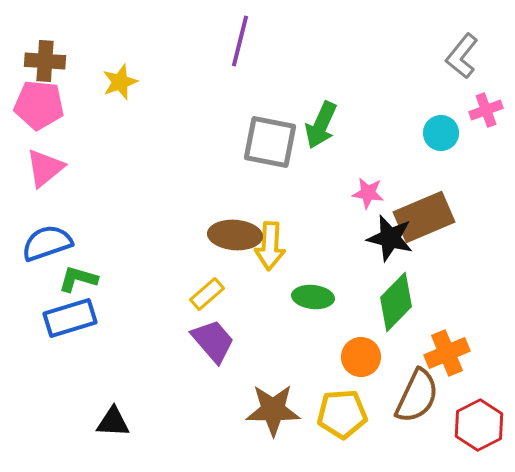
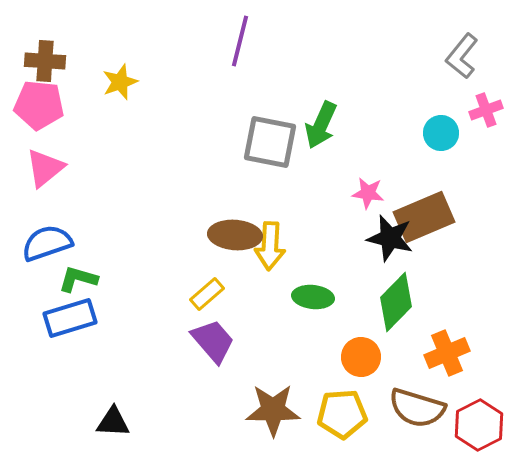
brown semicircle: moved 12 px down; rotated 82 degrees clockwise
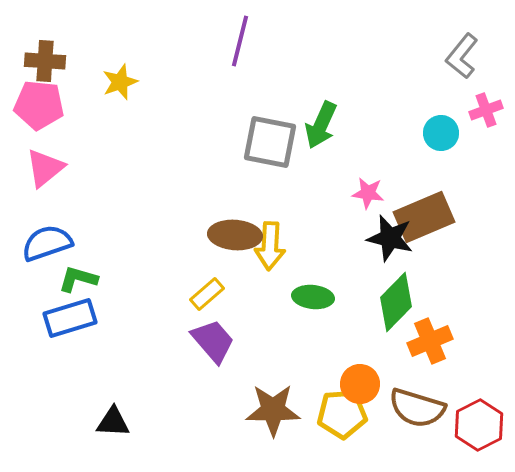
orange cross: moved 17 px left, 12 px up
orange circle: moved 1 px left, 27 px down
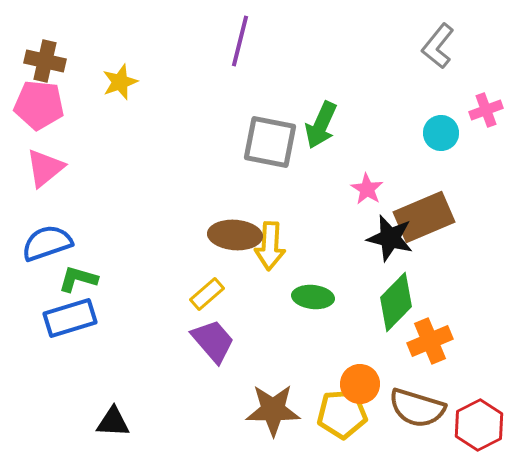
gray L-shape: moved 24 px left, 10 px up
brown cross: rotated 9 degrees clockwise
pink star: moved 1 px left, 4 px up; rotated 24 degrees clockwise
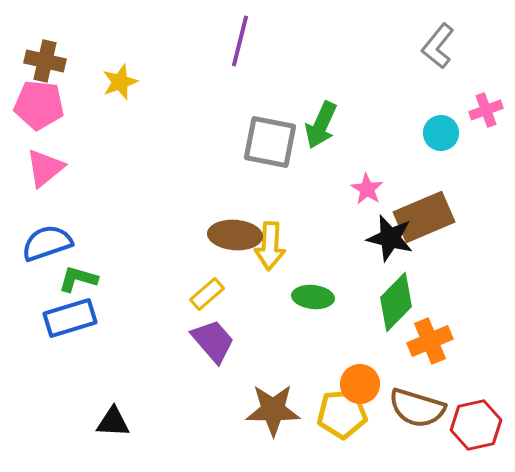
red hexagon: moved 3 px left; rotated 15 degrees clockwise
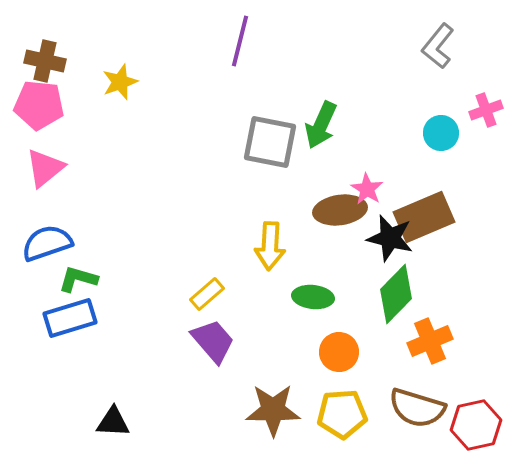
brown ellipse: moved 105 px right, 25 px up; rotated 12 degrees counterclockwise
green diamond: moved 8 px up
orange circle: moved 21 px left, 32 px up
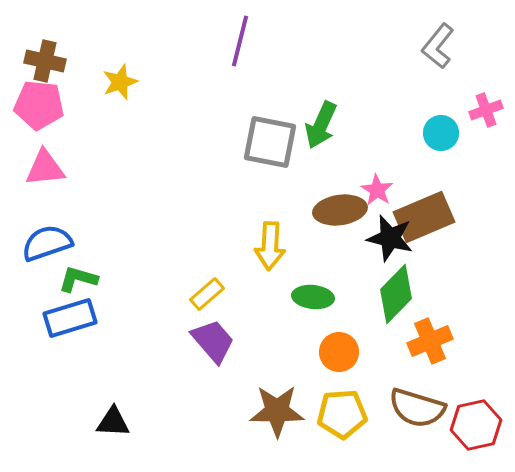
pink triangle: rotated 33 degrees clockwise
pink star: moved 10 px right, 1 px down
brown star: moved 4 px right, 1 px down
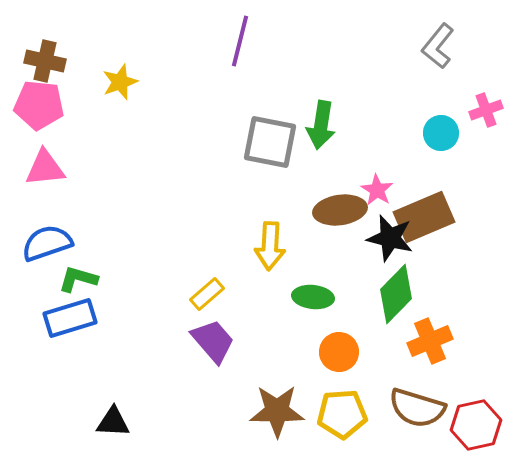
green arrow: rotated 15 degrees counterclockwise
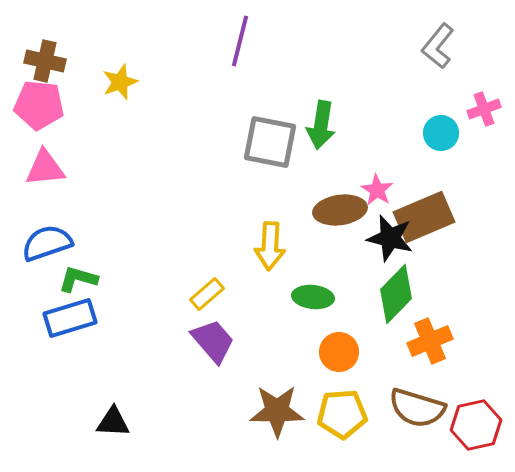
pink cross: moved 2 px left, 1 px up
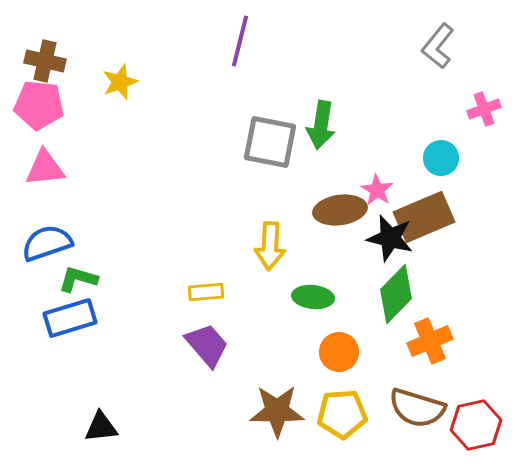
cyan circle: moved 25 px down
yellow rectangle: moved 1 px left, 2 px up; rotated 36 degrees clockwise
purple trapezoid: moved 6 px left, 4 px down
black triangle: moved 12 px left, 5 px down; rotated 9 degrees counterclockwise
